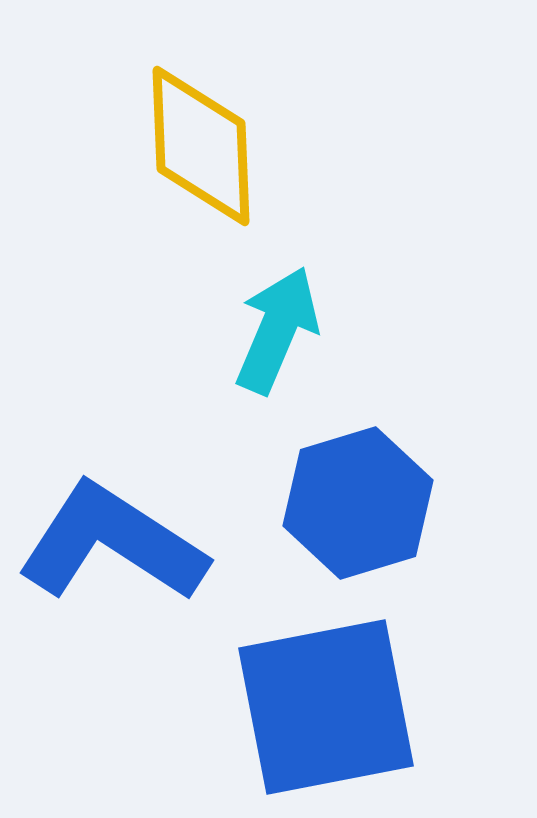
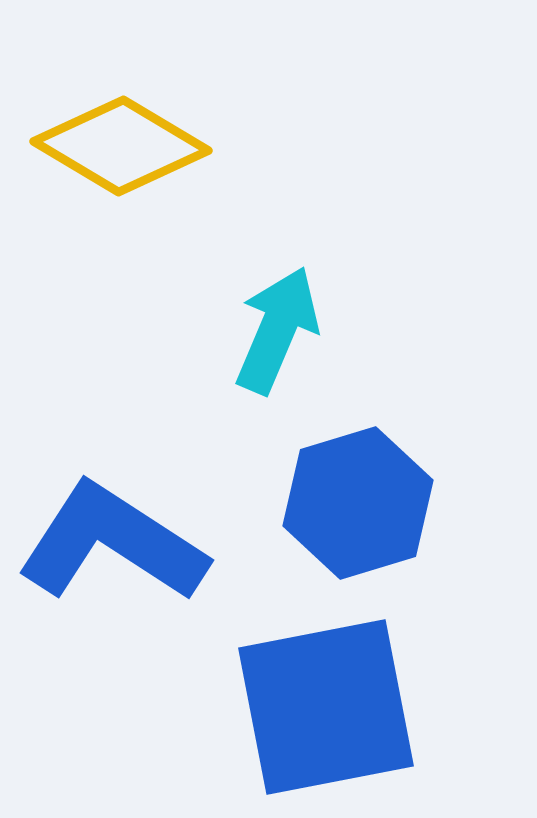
yellow diamond: moved 80 px left; rotated 57 degrees counterclockwise
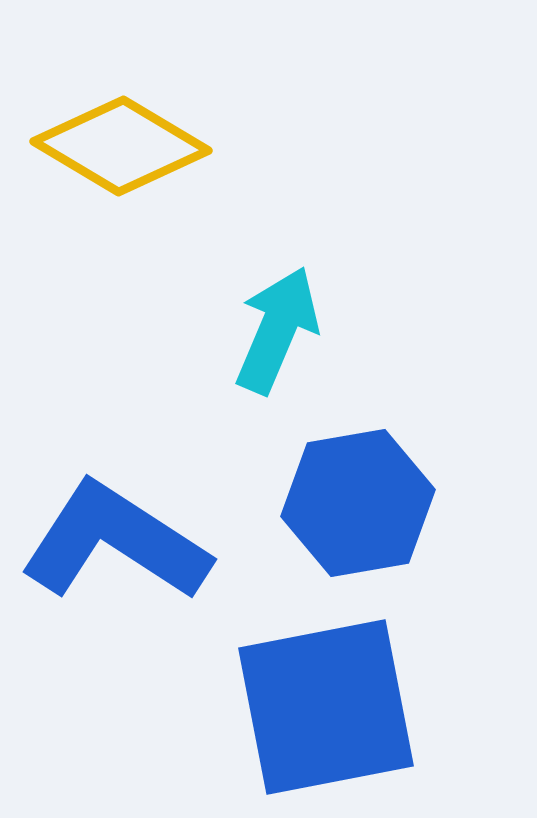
blue hexagon: rotated 7 degrees clockwise
blue L-shape: moved 3 px right, 1 px up
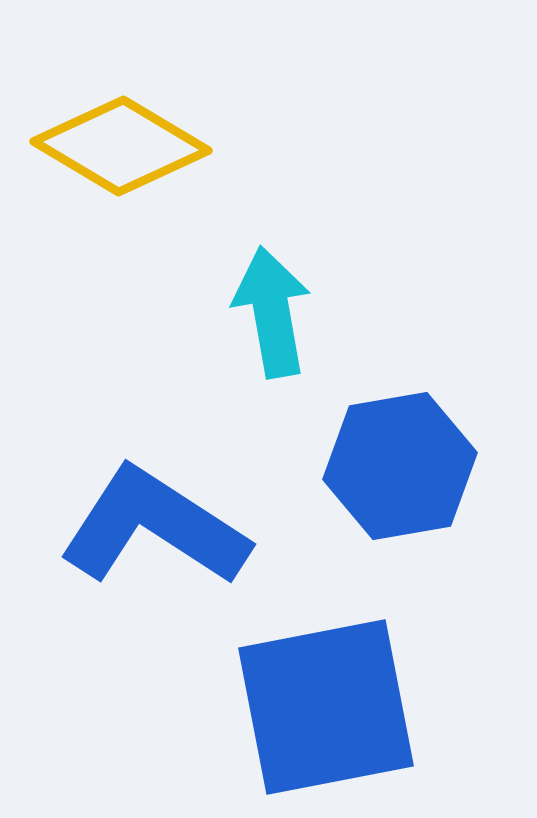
cyan arrow: moved 5 px left, 18 px up; rotated 33 degrees counterclockwise
blue hexagon: moved 42 px right, 37 px up
blue L-shape: moved 39 px right, 15 px up
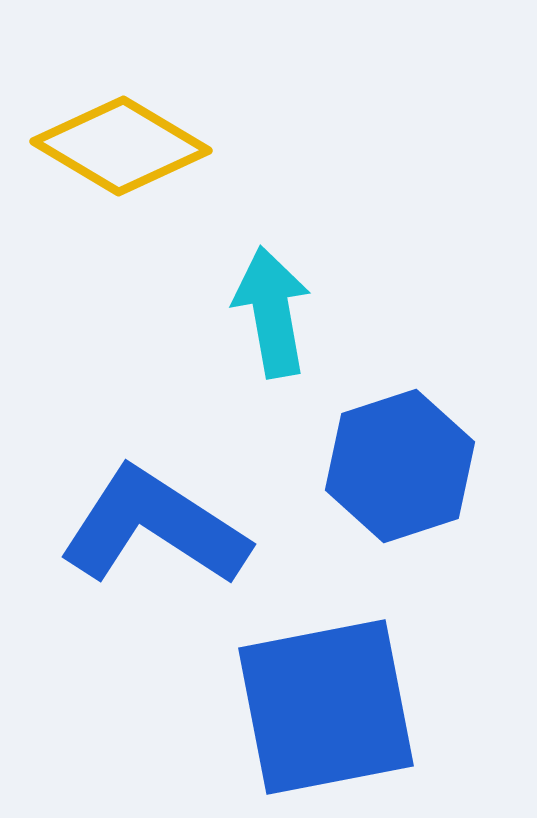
blue hexagon: rotated 8 degrees counterclockwise
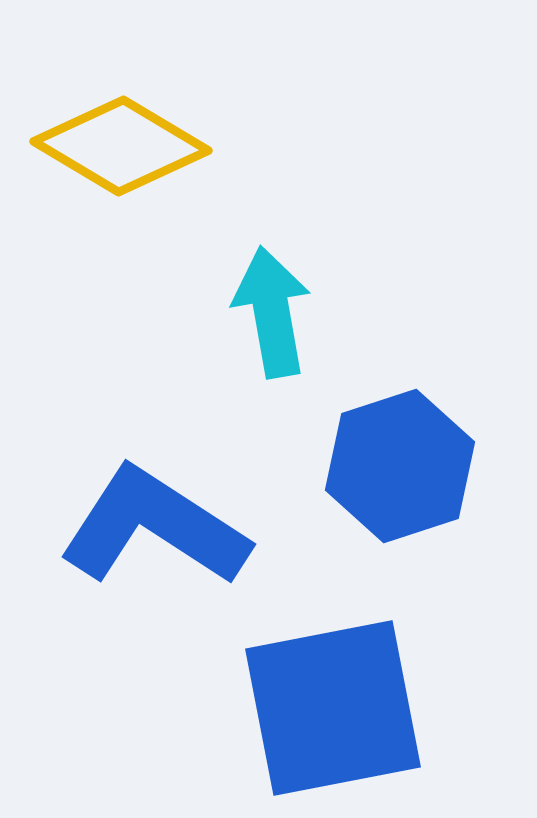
blue square: moved 7 px right, 1 px down
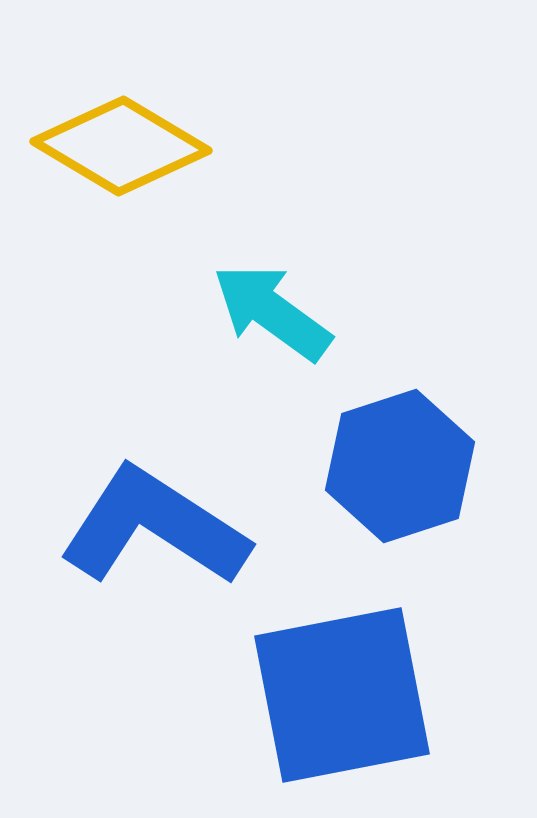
cyan arrow: rotated 44 degrees counterclockwise
blue square: moved 9 px right, 13 px up
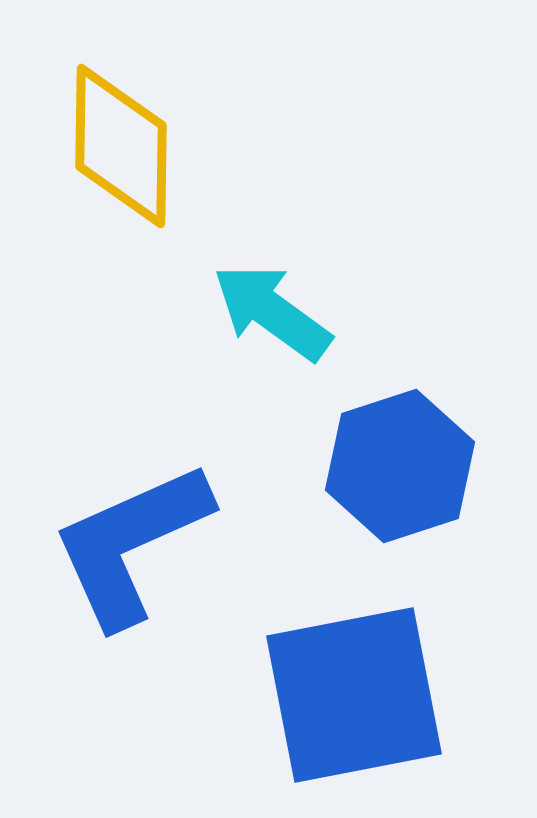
yellow diamond: rotated 60 degrees clockwise
blue L-shape: moved 23 px left, 17 px down; rotated 57 degrees counterclockwise
blue square: moved 12 px right
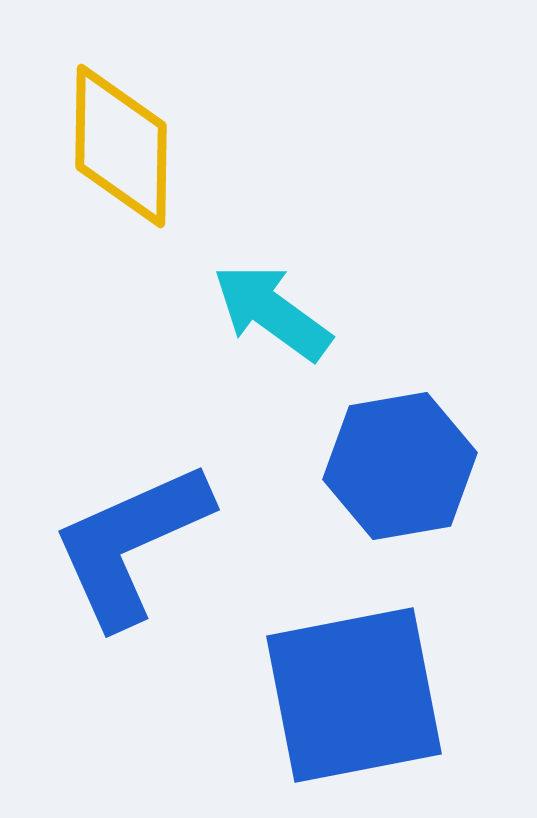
blue hexagon: rotated 8 degrees clockwise
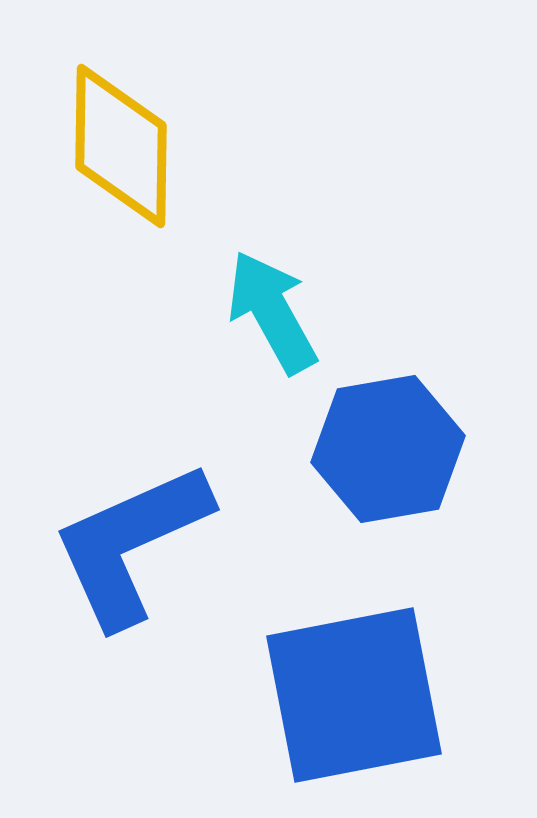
cyan arrow: rotated 25 degrees clockwise
blue hexagon: moved 12 px left, 17 px up
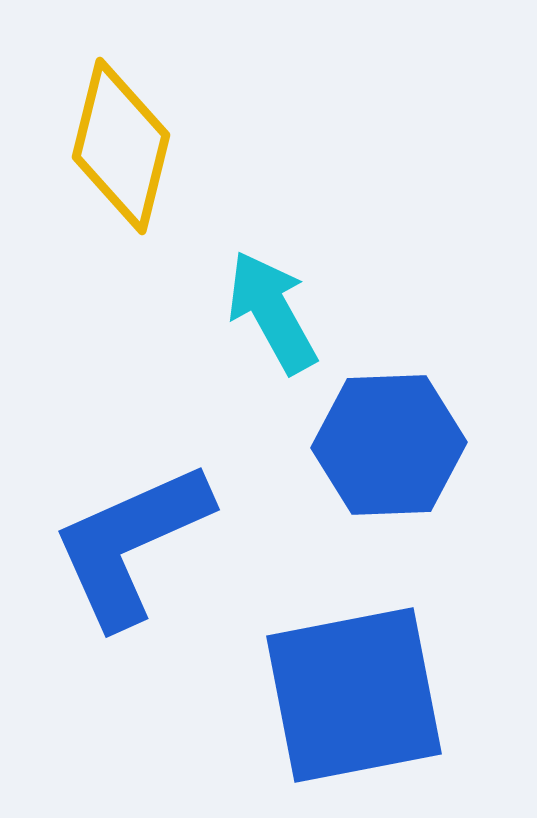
yellow diamond: rotated 13 degrees clockwise
blue hexagon: moved 1 px right, 4 px up; rotated 8 degrees clockwise
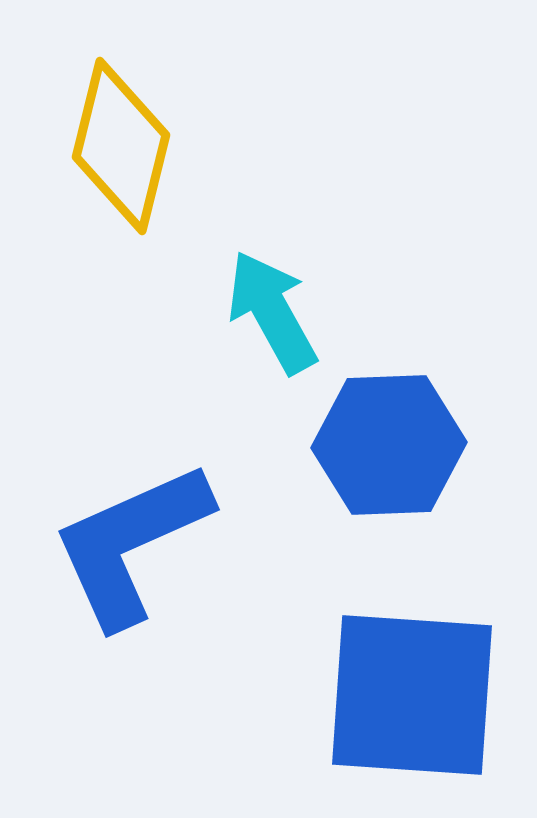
blue square: moved 58 px right; rotated 15 degrees clockwise
